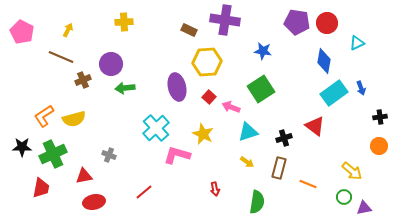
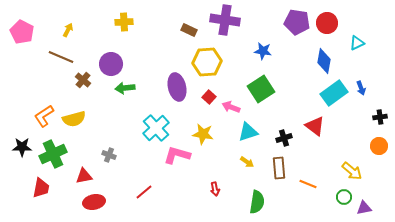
brown cross at (83, 80): rotated 28 degrees counterclockwise
yellow star at (203, 134): rotated 15 degrees counterclockwise
brown rectangle at (279, 168): rotated 20 degrees counterclockwise
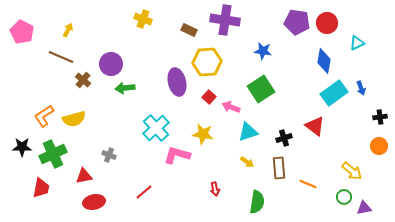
yellow cross at (124, 22): moved 19 px right, 3 px up; rotated 24 degrees clockwise
purple ellipse at (177, 87): moved 5 px up
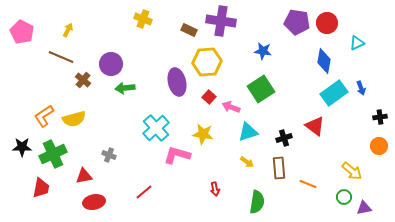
purple cross at (225, 20): moved 4 px left, 1 px down
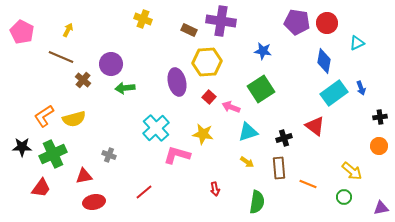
red trapezoid at (41, 188): rotated 25 degrees clockwise
purple triangle at (364, 208): moved 17 px right
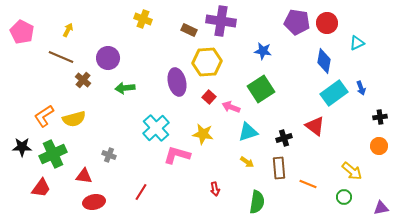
purple circle at (111, 64): moved 3 px left, 6 px up
red triangle at (84, 176): rotated 18 degrees clockwise
red line at (144, 192): moved 3 px left; rotated 18 degrees counterclockwise
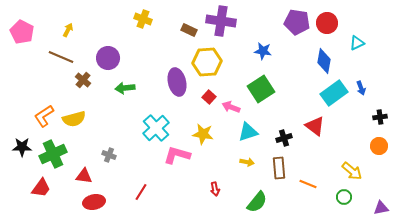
yellow arrow at (247, 162): rotated 24 degrees counterclockwise
green semicircle at (257, 202): rotated 30 degrees clockwise
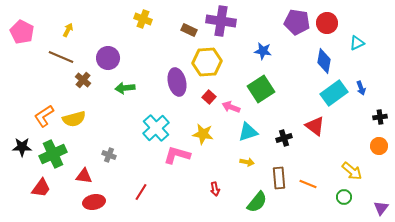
brown rectangle at (279, 168): moved 10 px down
purple triangle at (381, 208): rotated 42 degrees counterclockwise
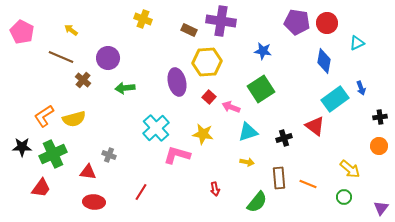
yellow arrow at (68, 30): moved 3 px right; rotated 80 degrees counterclockwise
cyan rectangle at (334, 93): moved 1 px right, 6 px down
yellow arrow at (352, 171): moved 2 px left, 2 px up
red triangle at (84, 176): moved 4 px right, 4 px up
red ellipse at (94, 202): rotated 15 degrees clockwise
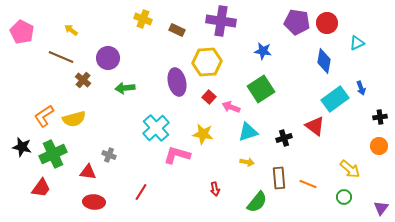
brown rectangle at (189, 30): moved 12 px left
black star at (22, 147): rotated 12 degrees clockwise
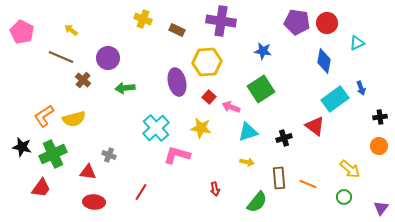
yellow star at (203, 134): moved 2 px left, 6 px up
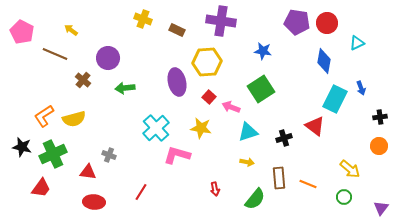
brown line at (61, 57): moved 6 px left, 3 px up
cyan rectangle at (335, 99): rotated 28 degrees counterclockwise
green semicircle at (257, 202): moved 2 px left, 3 px up
